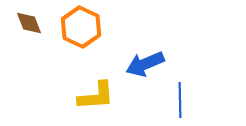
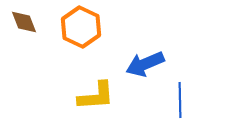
brown diamond: moved 5 px left, 1 px up
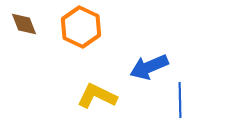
brown diamond: moved 2 px down
blue arrow: moved 4 px right, 3 px down
yellow L-shape: moved 1 px right; rotated 150 degrees counterclockwise
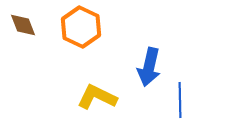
brown diamond: moved 1 px left, 1 px down
blue arrow: rotated 54 degrees counterclockwise
yellow L-shape: moved 1 px down
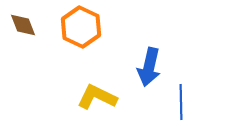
blue line: moved 1 px right, 2 px down
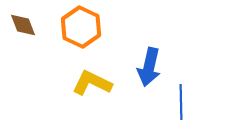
yellow L-shape: moved 5 px left, 14 px up
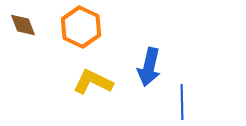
yellow L-shape: moved 1 px right, 1 px up
blue line: moved 1 px right
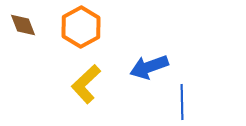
orange hexagon: rotated 6 degrees clockwise
blue arrow: rotated 57 degrees clockwise
yellow L-shape: moved 7 px left, 2 px down; rotated 69 degrees counterclockwise
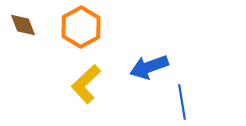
blue line: rotated 8 degrees counterclockwise
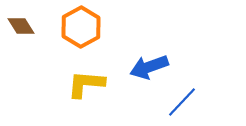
brown diamond: moved 2 px left, 1 px down; rotated 12 degrees counterclockwise
yellow L-shape: rotated 48 degrees clockwise
blue line: rotated 52 degrees clockwise
